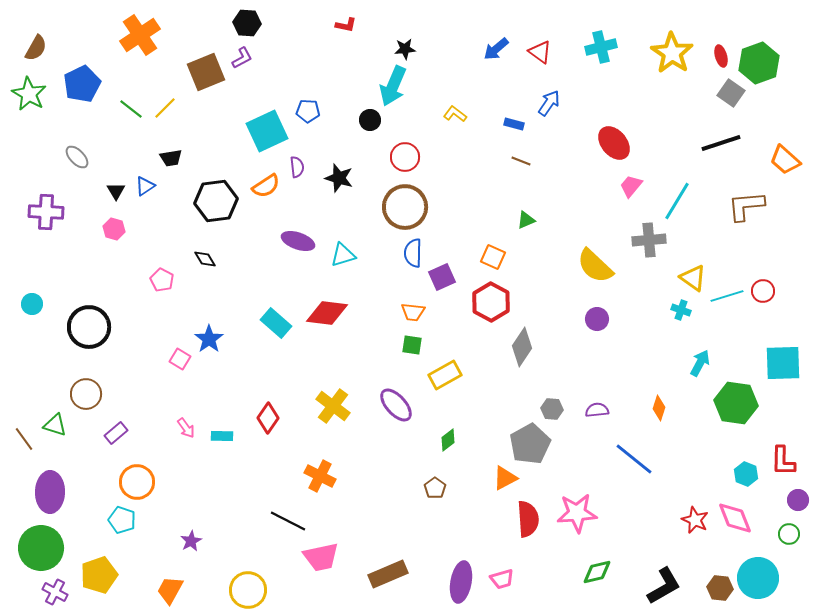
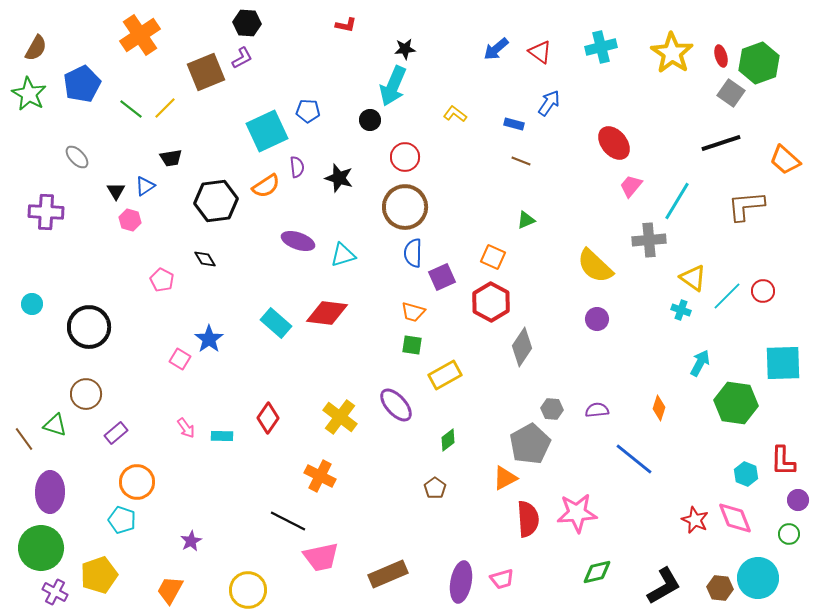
pink hexagon at (114, 229): moved 16 px right, 9 px up
cyan line at (727, 296): rotated 28 degrees counterclockwise
orange trapezoid at (413, 312): rotated 10 degrees clockwise
yellow cross at (333, 406): moved 7 px right, 11 px down
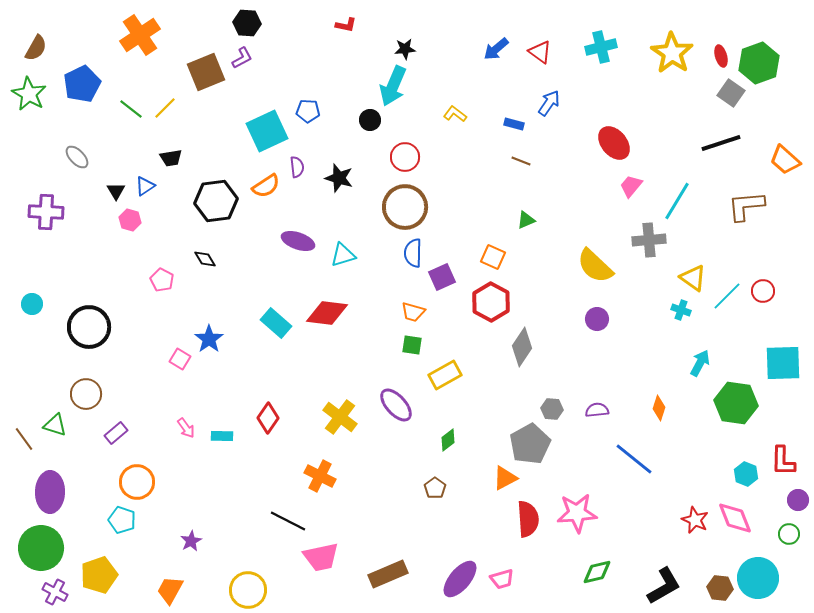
purple ellipse at (461, 582): moved 1 px left, 3 px up; rotated 30 degrees clockwise
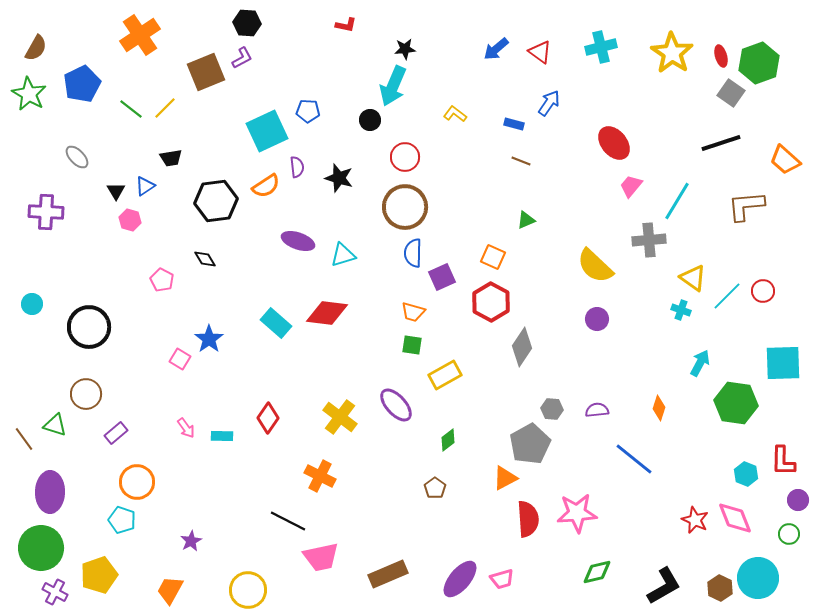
brown hexagon at (720, 588): rotated 20 degrees clockwise
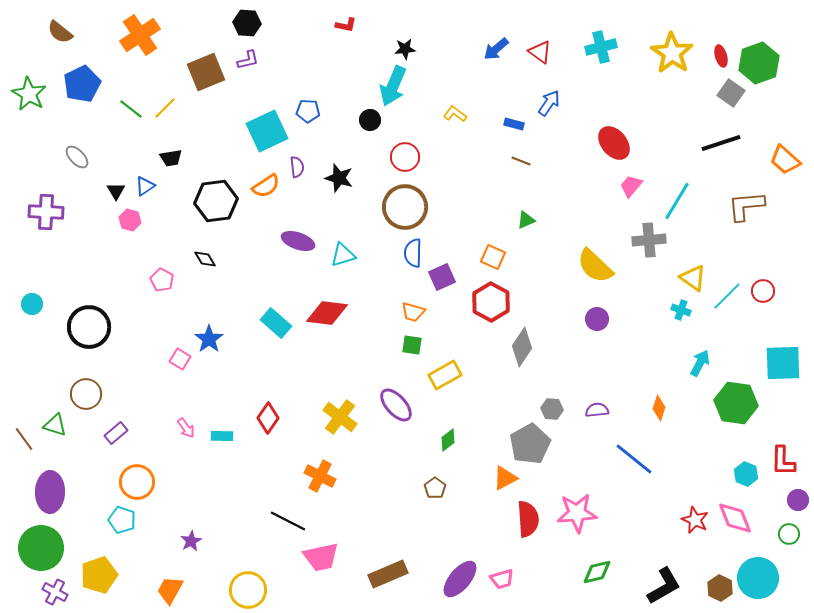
brown semicircle at (36, 48): moved 24 px right, 16 px up; rotated 100 degrees clockwise
purple L-shape at (242, 58): moved 6 px right, 2 px down; rotated 15 degrees clockwise
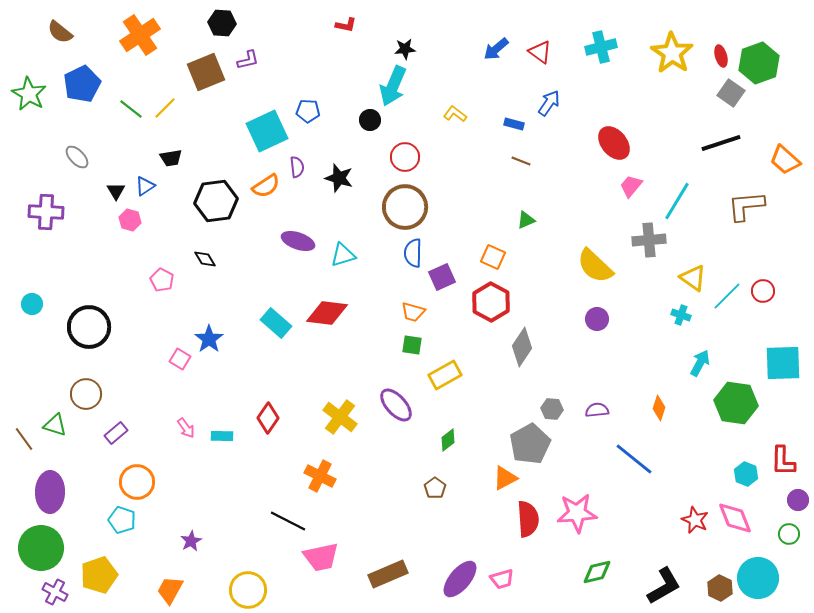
black hexagon at (247, 23): moved 25 px left
cyan cross at (681, 310): moved 5 px down
